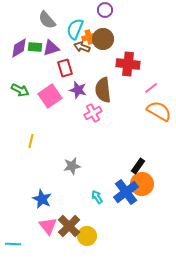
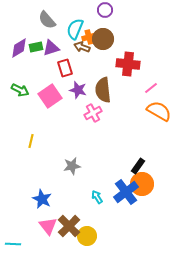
green rectangle: moved 1 px right; rotated 16 degrees counterclockwise
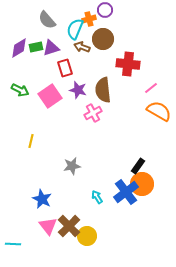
orange cross: moved 18 px up
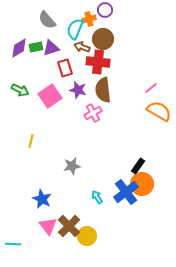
red cross: moved 30 px left, 2 px up
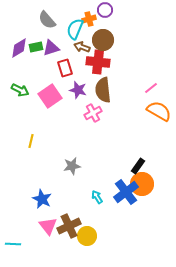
brown circle: moved 1 px down
brown cross: rotated 20 degrees clockwise
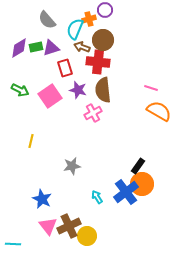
pink line: rotated 56 degrees clockwise
